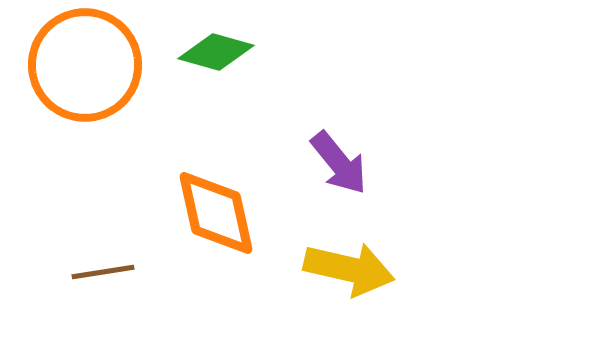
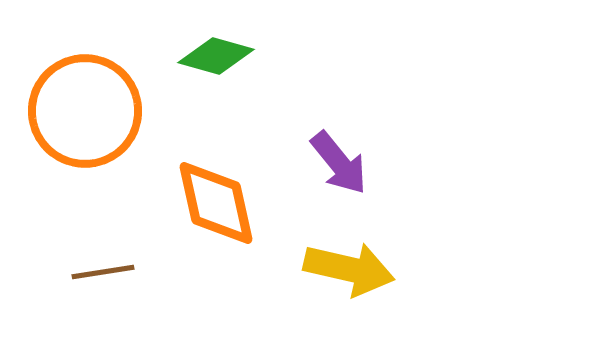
green diamond: moved 4 px down
orange circle: moved 46 px down
orange diamond: moved 10 px up
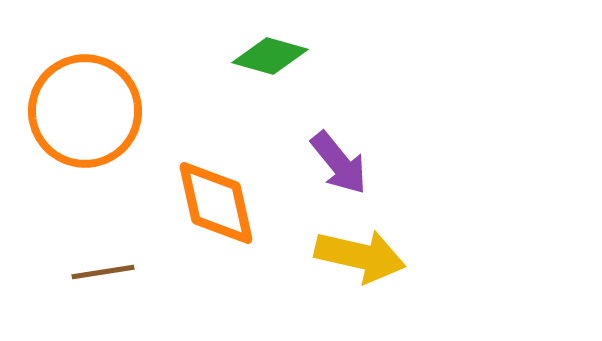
green diamond: moved 54 px right
yellow arrow: moved 11 px right, 13 px up
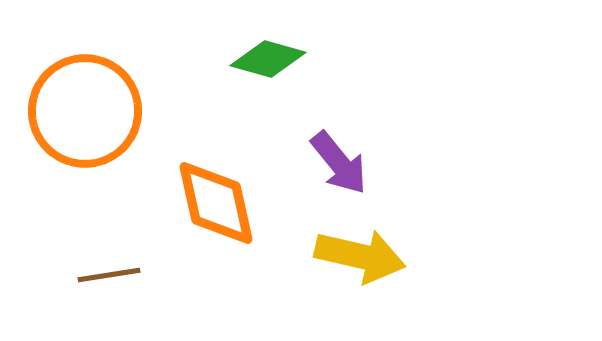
green diamond: moved 2 px left, 3 px down
brown line: moved 6 px right, 3 px down
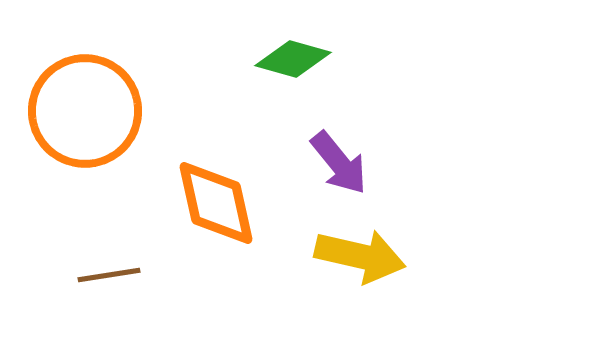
green diamond: moved 25 px right
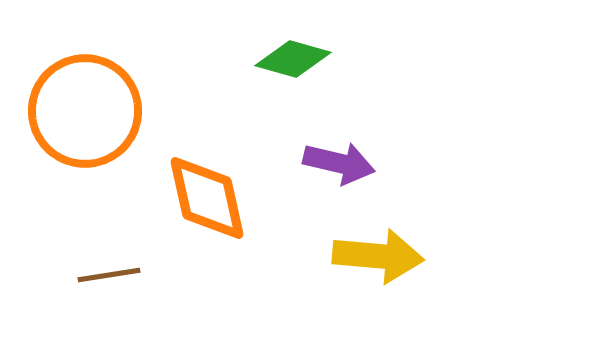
purple arrow: rotated 38 degrees counterclockwise
orange diamond: moved 9 px left, 5 px up
yellow arrow: moved 18 px right; rotated 8 degrees counterclockwise
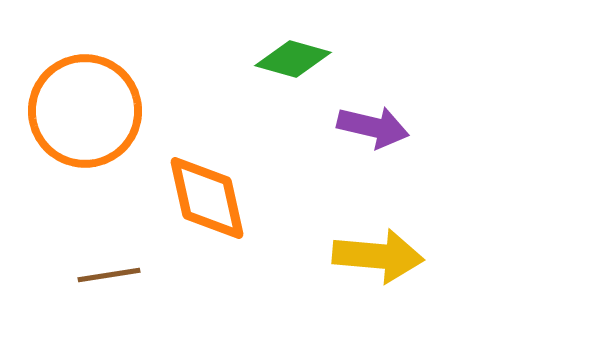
purple arrow: moved 34 px right, 36 px up
